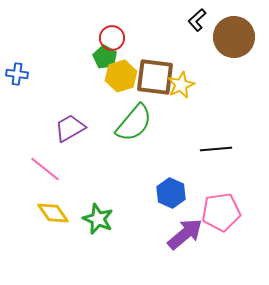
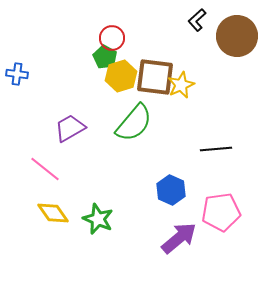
brown circle: moved 3 px right, 1 px up
blue hexagon: moved 3 px up
purple arrow: moved 6 px left, 4 px down
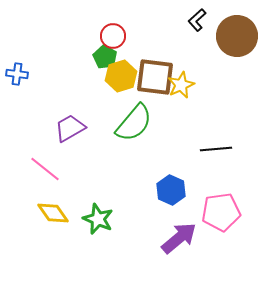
red circle: moved 1 px right, 2 px up
